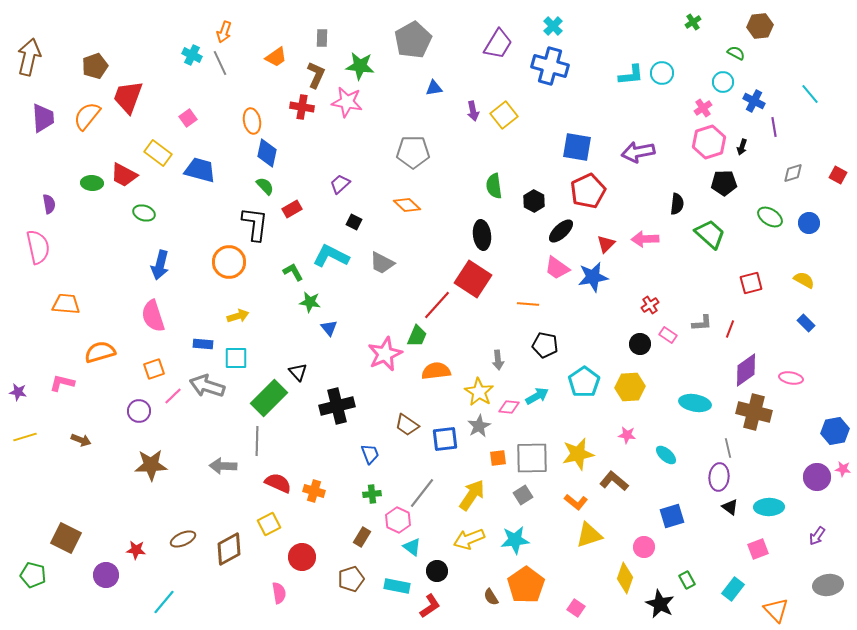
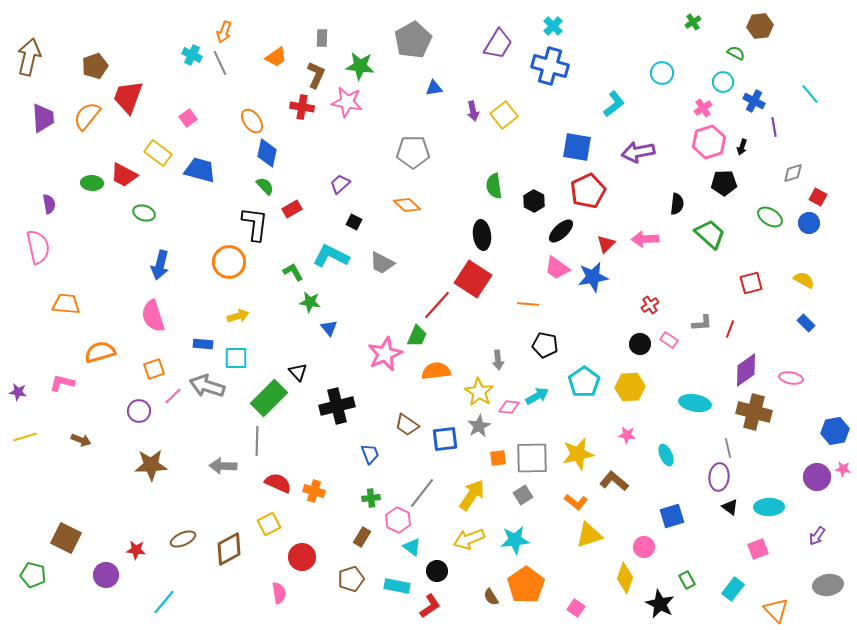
cyan L-shape at (631, 75): moved 17 px left, 29 px down; rotated 32 degrees counterclockwise
orange ellipse at (252, 121): rotated 25 degrees counterclockwise
red square at (838, 175): moved 20 px left, 22 px down
pink rectangle at (668, 335): moved 1 px right, 5 px down
cyan ellipse at (666, 455): rotated 25 degrees clockwise
green cross at (372, 494): moved 1 px left, 4 px down
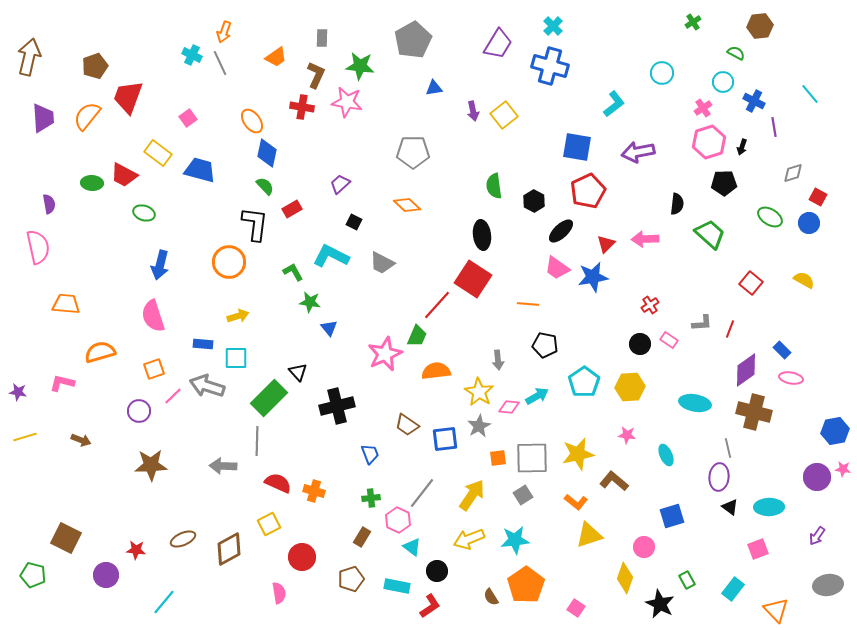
red square at (751, 283): rotated 35 degrees counterclockwise
blue rectangle at (806, 323): moved 24 px left, 27 px down
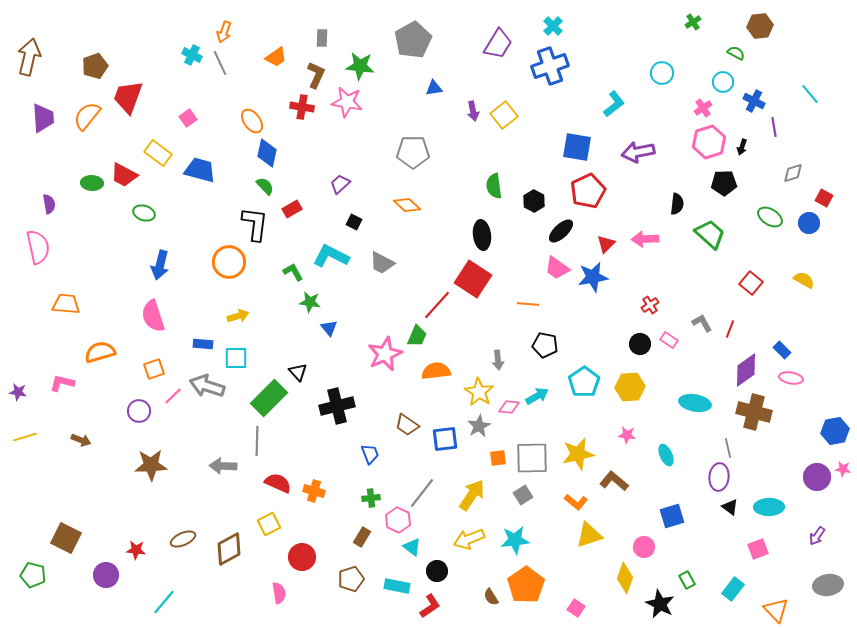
blue cross at (550, 66): rotated 36 degrees counterclockwise
red square at (818, 197): moved 6 px right, 1 px down
gray L-shape at (702, 323): rotated 115 degrees counterclockwise
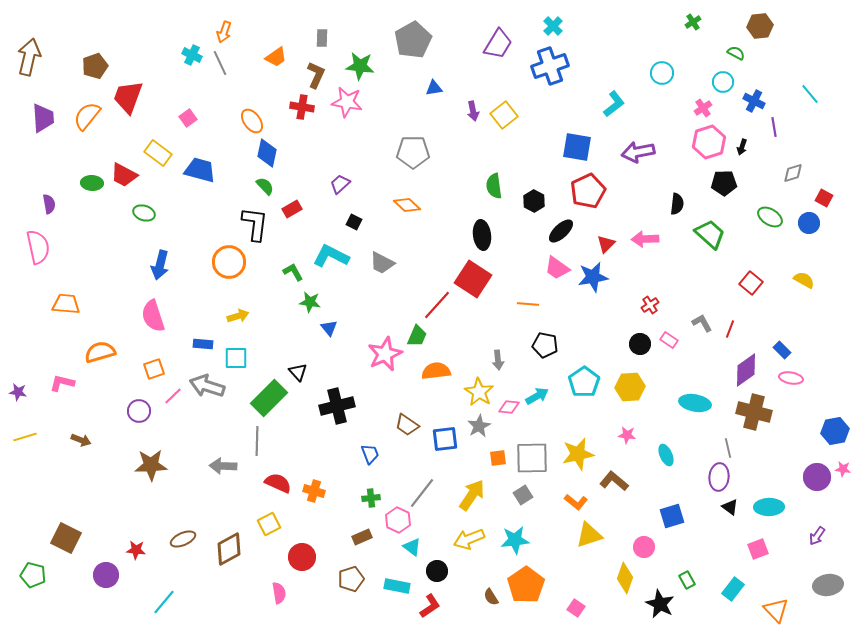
brown rectangle at (362, 537): rotated 36 degrees clockwise
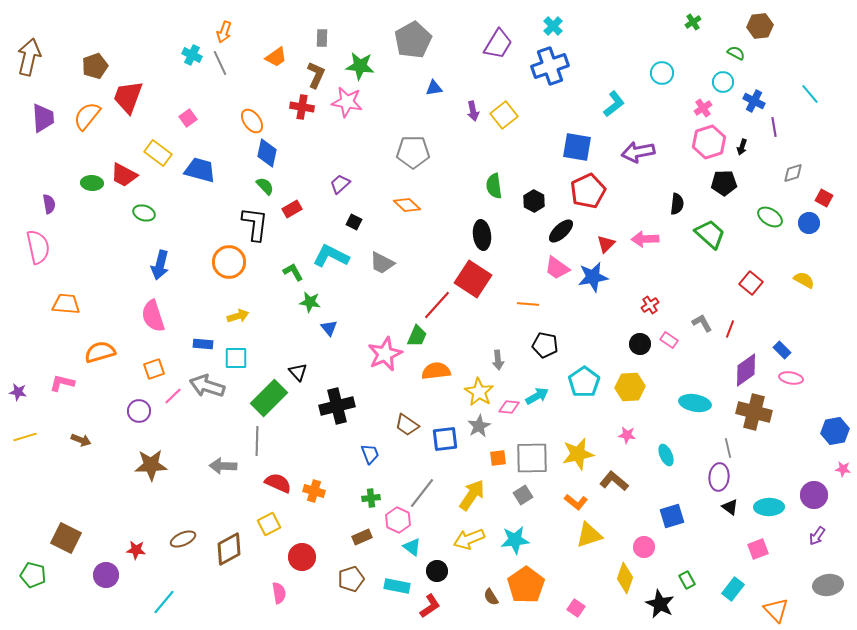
purple circle at (817, 477): moved 3 px left, 18 px down
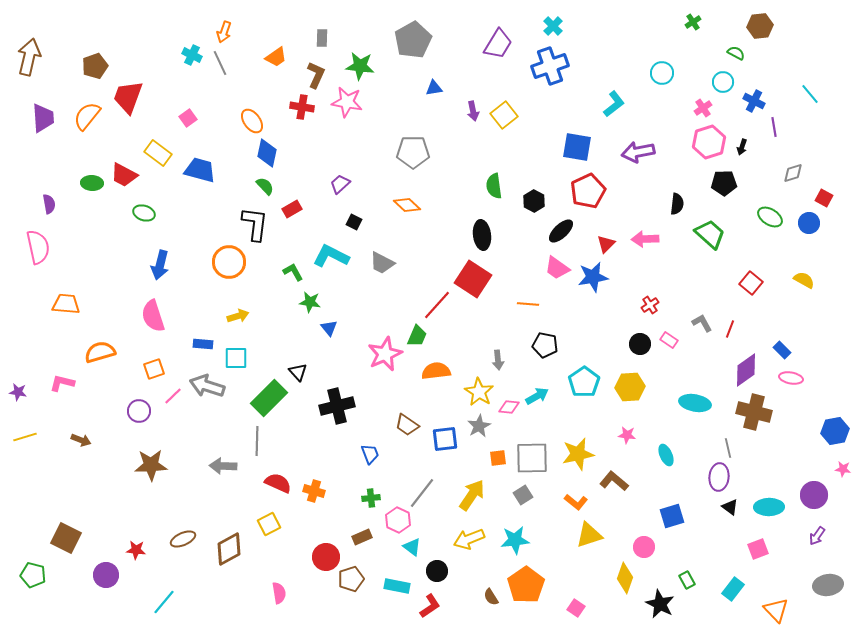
red circle at (302, 557): moved 24 px right
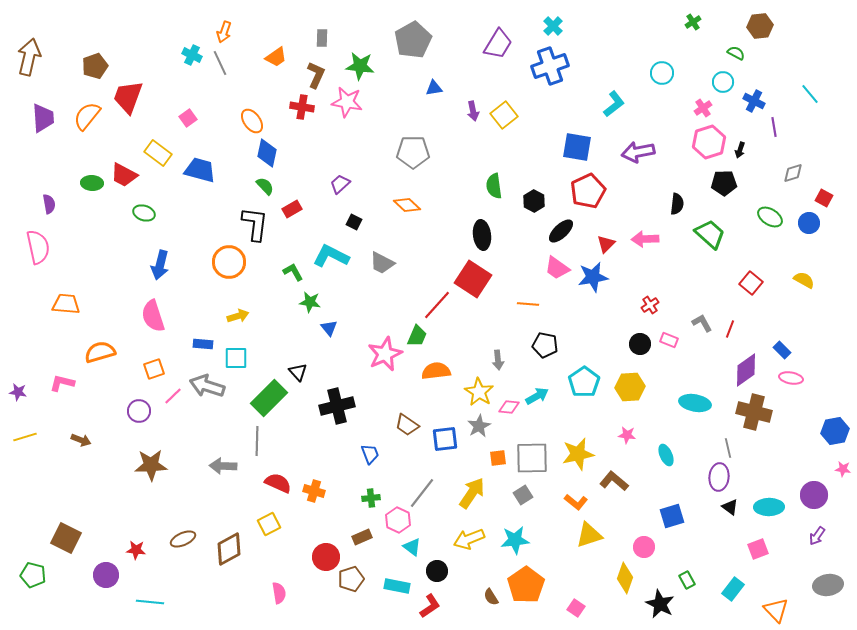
black arrow at (742, 147): moved 2 px left, 3 px down
pink rectangle at (669, 340): rotated 12 degrees counterclockwise
yellow arrow at (472, 495): moved 2 px up
cyan line at (164, 602): moved 14 px left; rotated 56 degrees clockwise
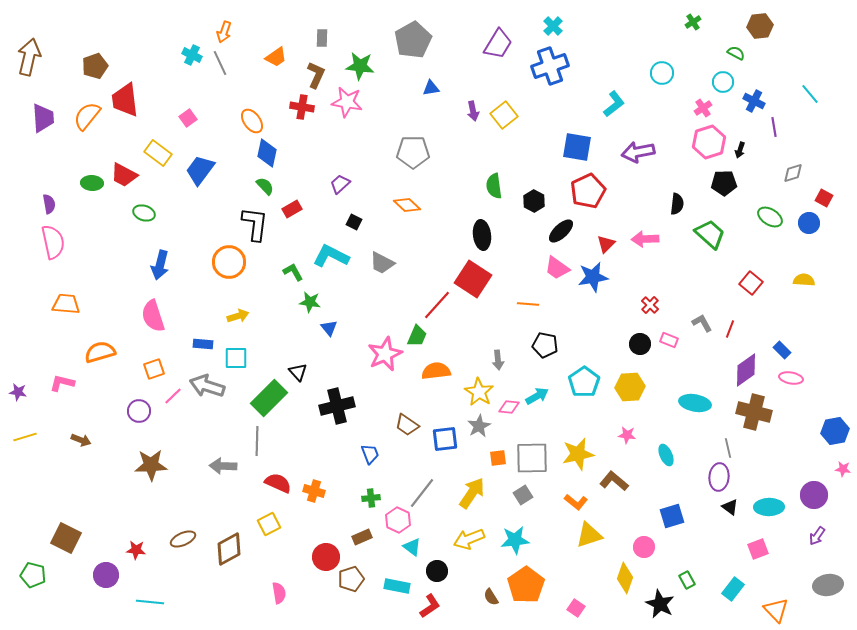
blue triangle at (434, 88): moved 3 px left
red trapezoid at (128, 97): moved 3 px left, 3 px down; rotated 27 degrees counterclockwise
blue trapezoid at (200, 170): rotated 68 degrees counterclockwise
pink semicircle at (38, 247): moved 15 px right, 5 px up
yellow semicircle at (804, 280): rotated 25 degrees counterclockwise
red cross at (650, 305): rotated 12 degrees counterclockwise
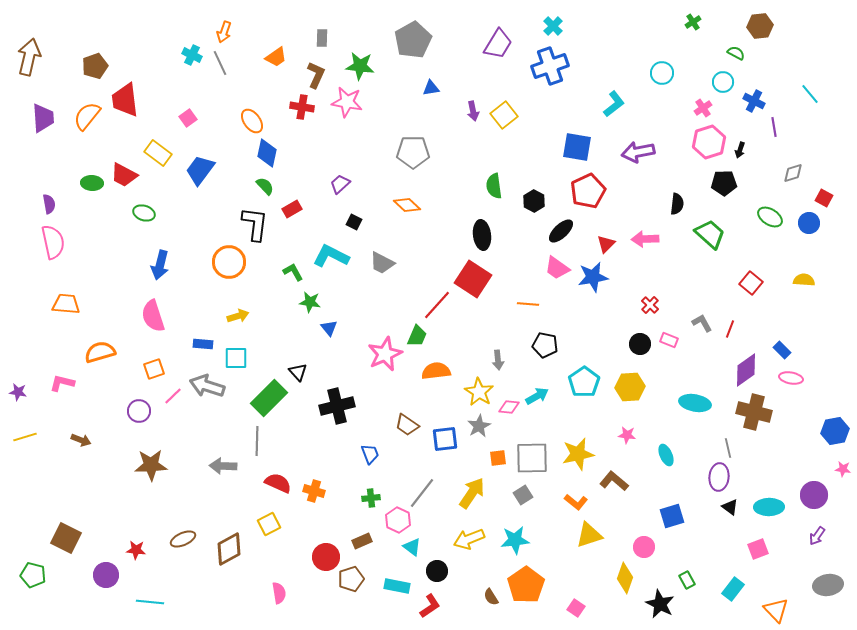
brown rectangle at (362, 537): moved 4 px down
